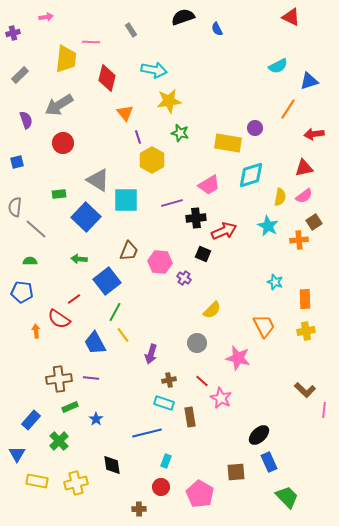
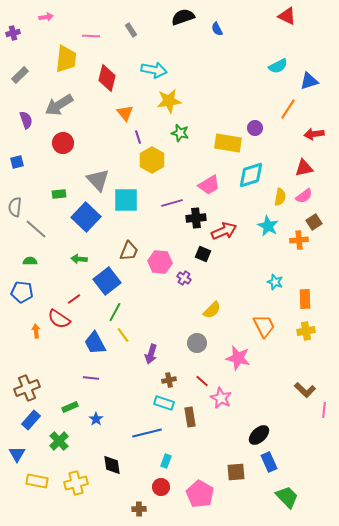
red triangle at (291, 17): moved 4 px left, 1 px up
pink line at (91, 42): moved 6 px up
gray triangle at (98, 180): rotated 15 degrees clockwise
brown cross at (59, 379): moved 32 px left, 9 px down; rotated 15 degrees counterclockwise
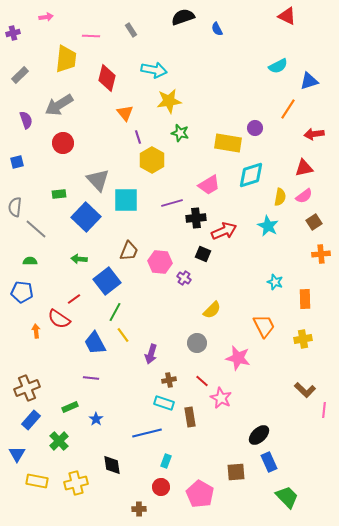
orange cross at (299, 240): moved 22 px right, 14 px down
yellow cross at (306, 331): moved 3 px left, 8 px down
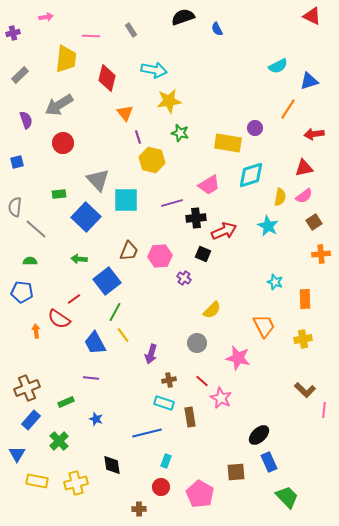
red triangle at (287, 16): moved 25 px right
yellow hexagon at (152, 160): rotated 15 degrees counterclockwise
pink hexagon at (160, 262): moved 6 px up; rotated 10 degrees counterclockwise
green rectangle at (70, 407): moved 4 px left, 5 px up
blue star at (96, 419): rotated 16 degrees counterclockwise
